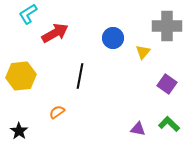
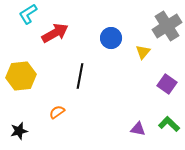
gray cross: rotated 32 degrees counterclockwise
blue circle: moved 2 px left
black star: rotated 24 degrees clockwise
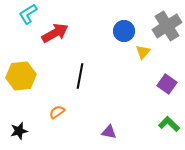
blue circle: moved 13 px right, 7 px up
purple triangle: moved 29 px left, 3 px down
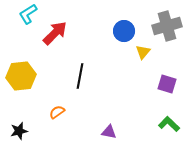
gray cross: rotated 16 degrees clockwise
red arrow: rotated 16 degrees counterclockwise
purple square: rotated 18 degrees counterclockwise
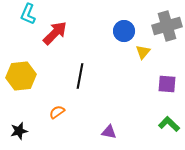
cyan L-shape: rotated 35 degrees counterclockwise
purple square: rotated 12 degrees counterclockwise
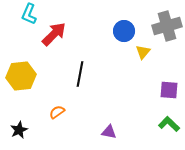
cyan L-shape: moved 1 px right
red arrow: moved 1 px left, 1 px down
black line: moved 2 px up
purple square: moved 2 px right, 6 px down
black star: moved 1 px up; rotated 12 degrees counterclockwise
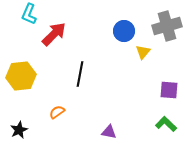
green L-shape: moved 3 px left
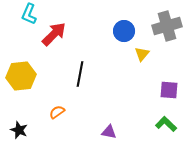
yellow triangle: moved 1 px left, 2 px down
black star: rotated 24 degrees counterclockwise
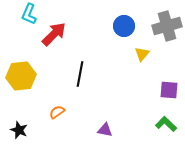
blue circle: moved 5 px up
purple triangle: moved 4 px left, 2 px up
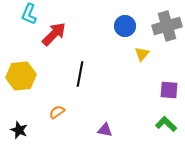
blue circle: moved 1 px right
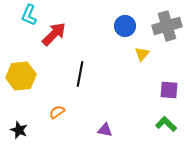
cyan L-shape: moved 1 px down
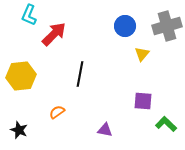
purple square: moved 26 px left, 11 px down
